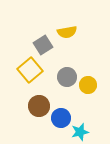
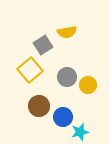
blue circle: moved 2 px right, 1 px up
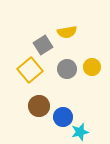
gray circle: moved 8 px up
yellow circle: moved 4 px right, 18 px up
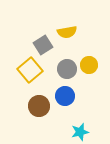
yellow circle: moved 3 px left, 2 px up
blue circle: moved 2 px right, 21 px up
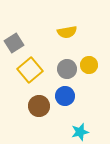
gray square: moved 29 px left, 2 px up
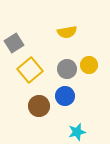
cyan star: moved 3 px left
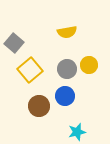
gray square: rotated 18 degrees counterclockwise
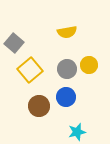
blue circle: moved 1 px right, 1 px down
